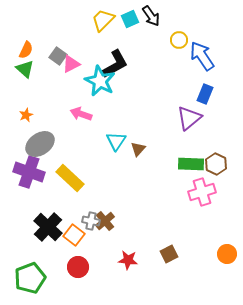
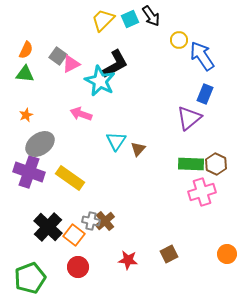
green triangle: moved 5 px down; rotated 36 degrees counterclockwise
yellow rectangle: rotated 8 degrees counterclockwise
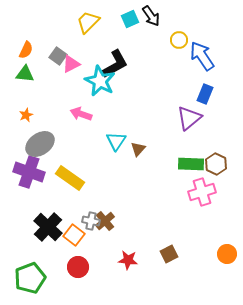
yellow trapezoid: moved 15 px left, 2 px down
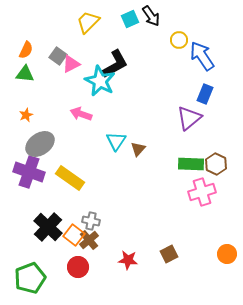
brown cross: moved 16 px left, 19 px down
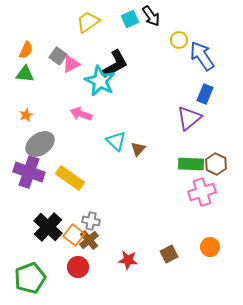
yellow trapezoid: rotated 10 degrees clockwise
cyan triangle: rotated 20 degrees counterclockwise
orange circle: moved 17 px left, 7 px up
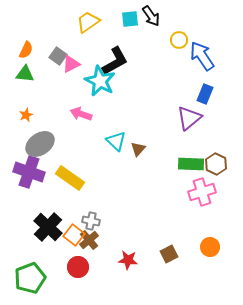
cyan square: rotated 18 degrees clockwise
black L-shape: moved 3 px up
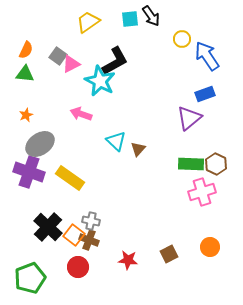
yellow circle: moved 3 px right, 1 px up
blue arrow: moved 5 px right
blue rectangle: rotated 48 degrees clockwise
brown cross: rotated 30 degrees counterclockwise
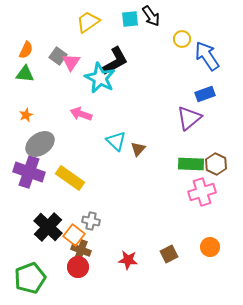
pink triangle: moved 2 px up; rotated 30 degrees counterclockwise
cyan star: moved 3 px up
brown cross: moved 8 px left, 10 px down
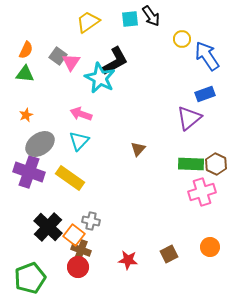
cyan triangle: moved 37 px left; rotated 30 degrees clockwise
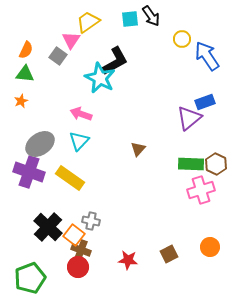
pink triangle: moved 22 px up
blue rectangle: moved 8 px down
orange star: moved 5 px left, 14 px up
pink cross: moved 1 px left, 2 px up
